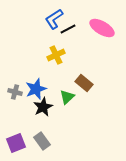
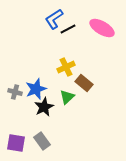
yellow cross: moved 10 px right, 12 px down
black star: moved 1 px right
purple square: rotated 30 degrees clockwise
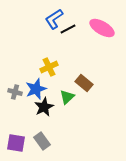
yellow cross: moved 17 px left
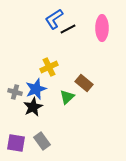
pink ellipse: rotated 60 degrees clockwise
black star: moved 11 px left
